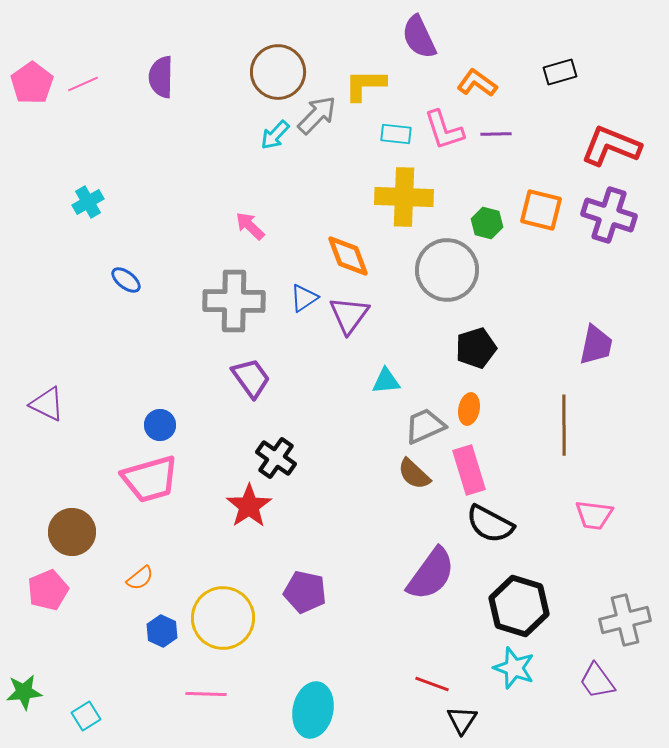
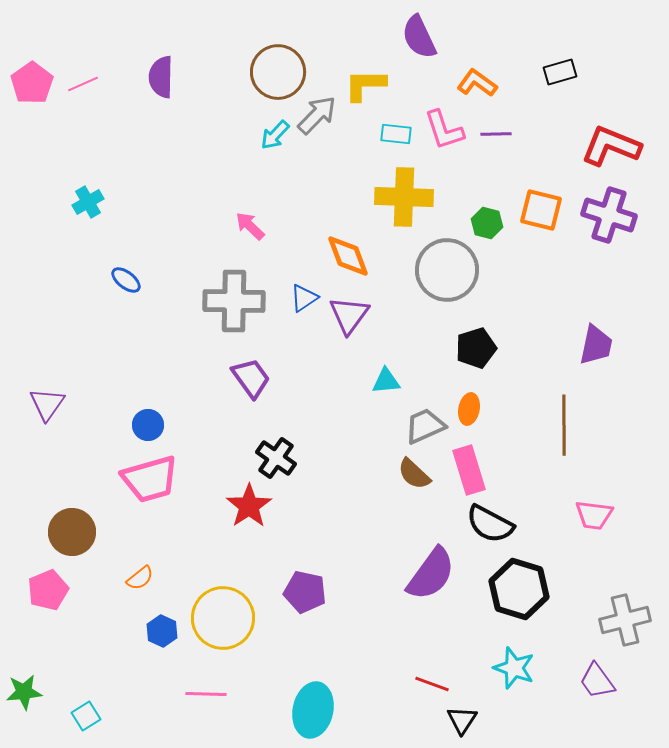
purple triangle at (47, 404): rotated 39 degrees clockwise
blue circle at (160, 425): moved 12 px left
black hexagon at (519, 606): moved 17 px up
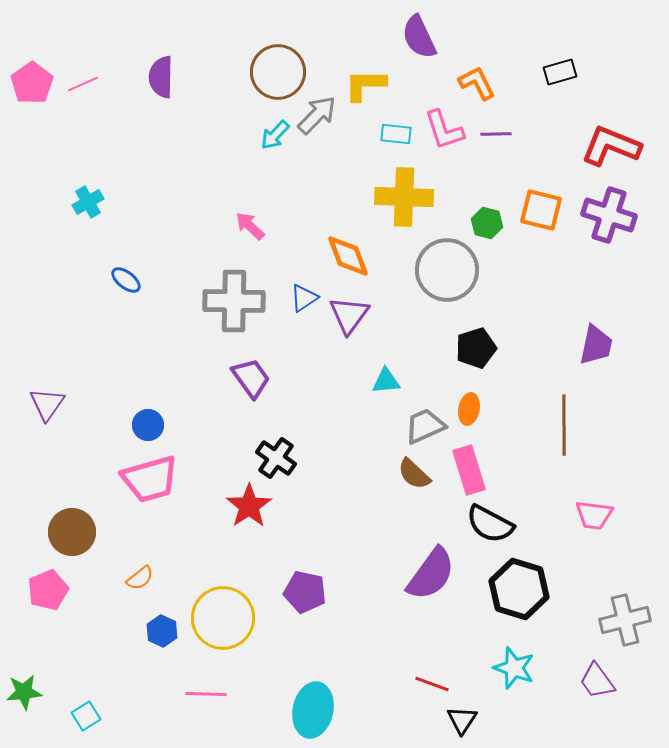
orange L-shape at (477, 83): rotated 27 degrees clockwise
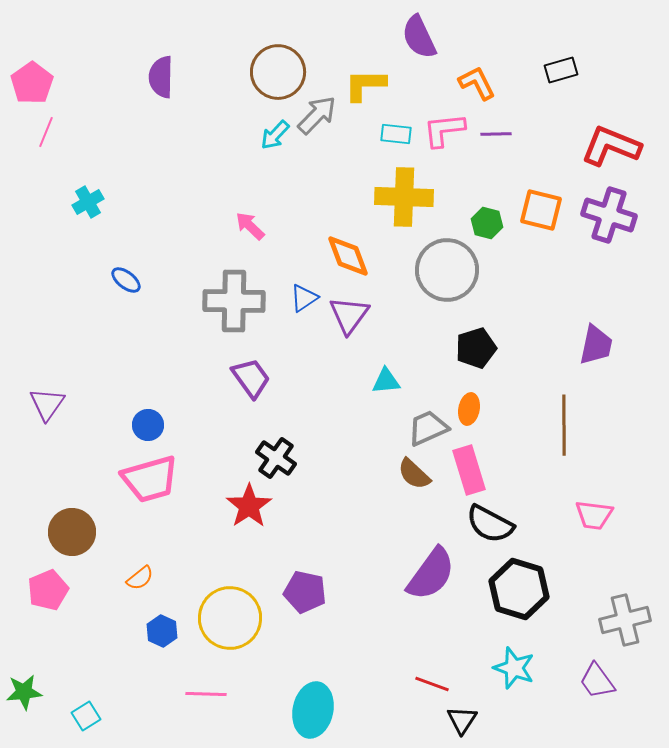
black rectangle at (560, 72): moved 1 px right, 2 px up
pink line at (83, 84): moved 37 px left, 48 px down; rotated 44 degrees counterclockwise
pink L-shape at (444, 130): rotated 102 degrees clockwise
gray trapezoid at (425, 426): moved 3 px right, 2 px down
yellow circle at (223, 618): moved 7 px right
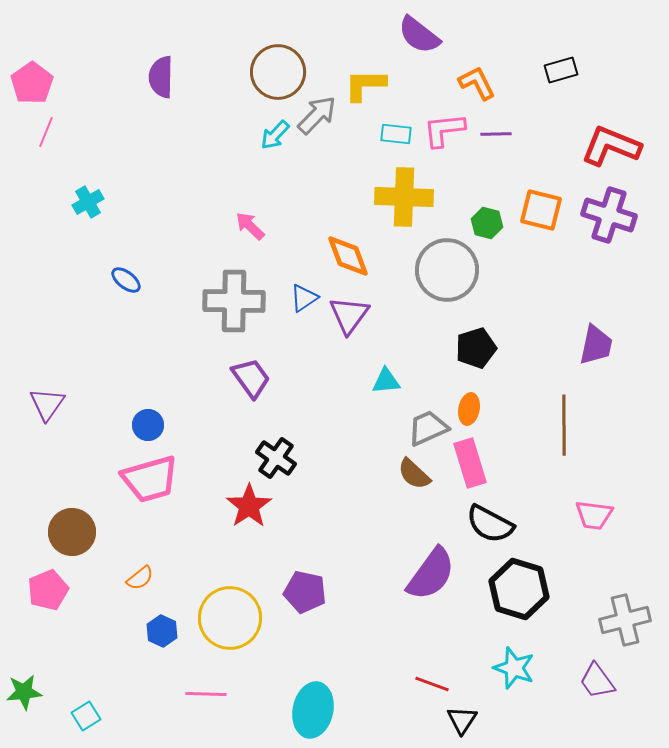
purple semicircle at (419, 37): moved 2 px up; rotated 27 degrees counterclockwise
pink rectangle at (469, 470): moved 1 px right, 7 px up
